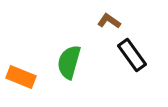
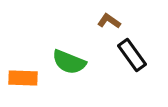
green semicircle: rotated 84 degrees counterclockwise
orange rectangle: moved 2 px right, 1 px down; rotated 20 degrees counterclockwise
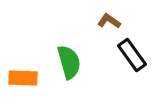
green semicircle: rotated 128 degrees counterclockwise
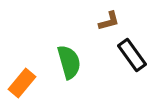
brown L-shape: rotated 130 degrees clockwise
orange rectangle: moved 1 px left, 5 px down; rotated 52 degrees counterclockwise
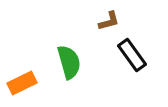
orange rectangle: rotated 24 degrees clockwise
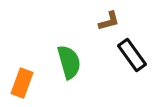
orange rectangle: rotated 44 degrees counterclockwise
